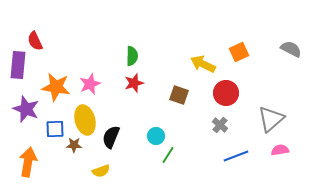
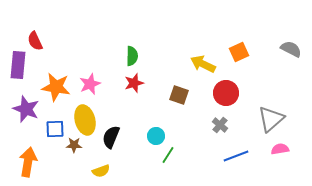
pink semicircle: moved 1 px up
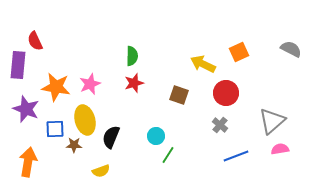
gray triangle: moved 1 px right, 2 px down
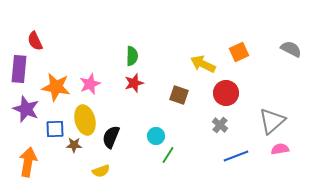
purple rectangle: moved 1 px right, 4 px down
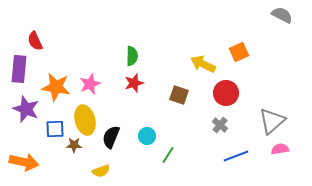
gray semicircle: moved 9 px left, 34 px up
cyan circle: moved 9 px left
orange arrow: moved 4 px left; rotated 92 degrees clockwise
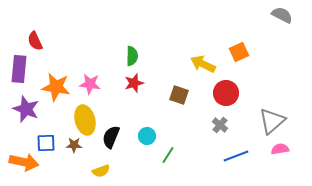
pink star: rotated 30 degrees clockwise
blue square: moved 9 px left, 14 px down
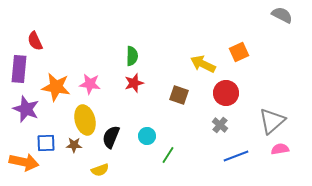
yellow semicircle: moved 1 px left, 1 px up
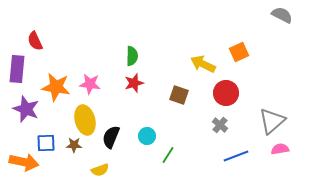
purple rectangle: moved 2 px left
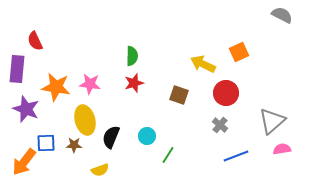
pink semicircle: moved 2 px right
orange arrow: rotated 116 degrees clockwise
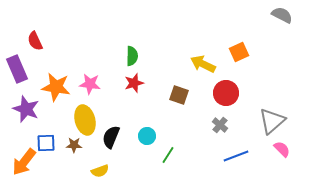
purple rectangle: rotated 28 degrees counterclockwise
pink semicircle: rotated 54 degrees clockwise
yellow semicircle: moved 1 px down
